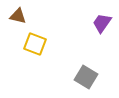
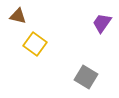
yellow square: rotated 15 degrees clockwise
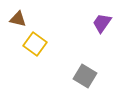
brown triangle: moved 3 px down
gray square: moved 1 px left, 1 px up
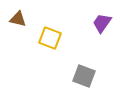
yellow square: moved 15 px right, 6 px up; rotated 15 degrees counterclockwise
gray square: moved 1 px left; rotated 10 degrees counterclockwise
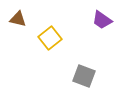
purple trapezoid: moved 3 px up; rotated 90 degrees counterclockwise
yellow square: rotated 30 degrees clockwise
